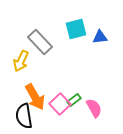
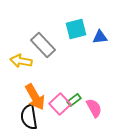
gray rectangle: moved 3 px right, 3 px down
yellow arrow: rotated 75 degrees clockwise
black semicircle: moved 5 px right, 1 px down
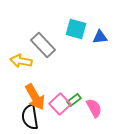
cyan square: rotated 30 degrees clockwise
black semicircle: moved 1 px right
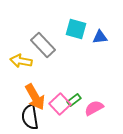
pink semicircle: rotated 90 degrees counterclockwise
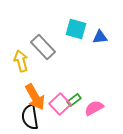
gray rectangle: moved 2 px down
yellow arrow: rotated 65 degrees clockwise
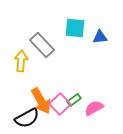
cyan square: moved 1 px left, 1 px up; rotated 10 degrees counterclockwise
gray rectangle: moved 1 px left, 2 px up
yellow arrow: rotated 20 degrees clockwise
orange arrow: moved 6 px right, 4 px down
black semicircle: moved 3 px left, 1 px down; rotated 110 degrees counterclockwise
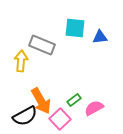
gray rectangle: rotated 25 degrees counterclockwise
pink square: moved 15 px down
black semicircle: moved 2 px left, 2 px up
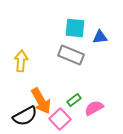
gray rectangle: moved 29 px right, 10 px down
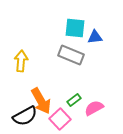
blue triangle: moved 5 px left
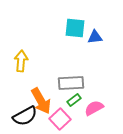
gray rectangle: moved 28 px down; rotated 25 degrees counterclockwise
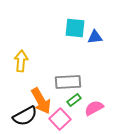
gray rectangle: moved 3 px left, 1 px up
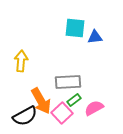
pink square: moved 2 px right, 6 px up
